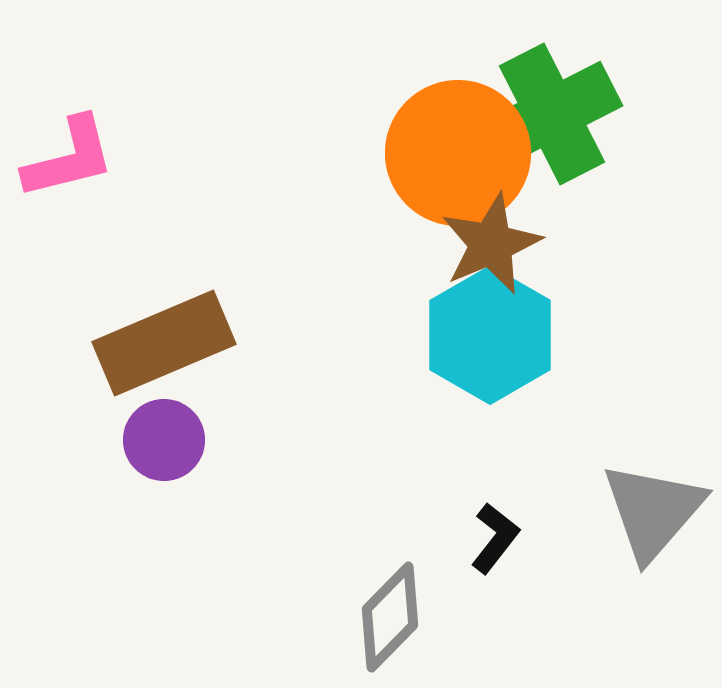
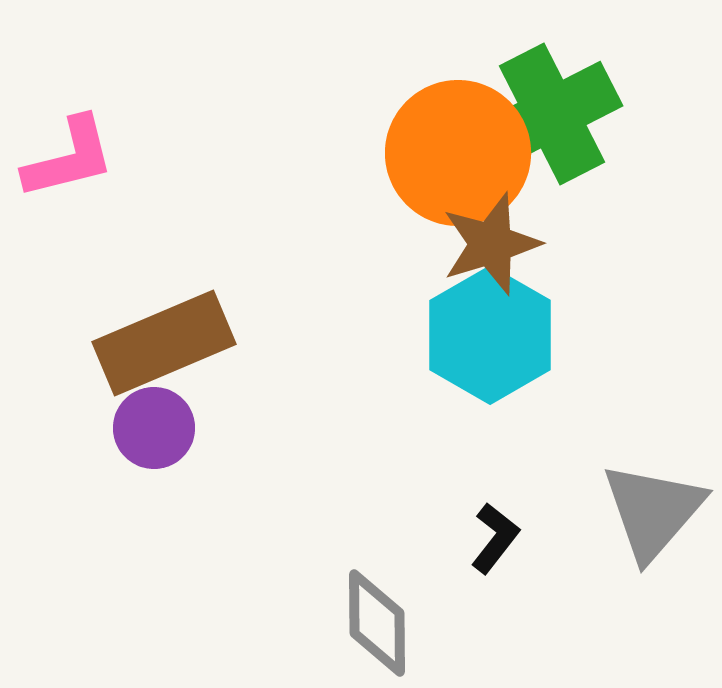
brown star: rotated 6 degrees clockwise
purple circle: moved 10 px left, 12 px up
gray diamond: moved 13 px left, 6 px down; rotated 45 degrees counterclockwise
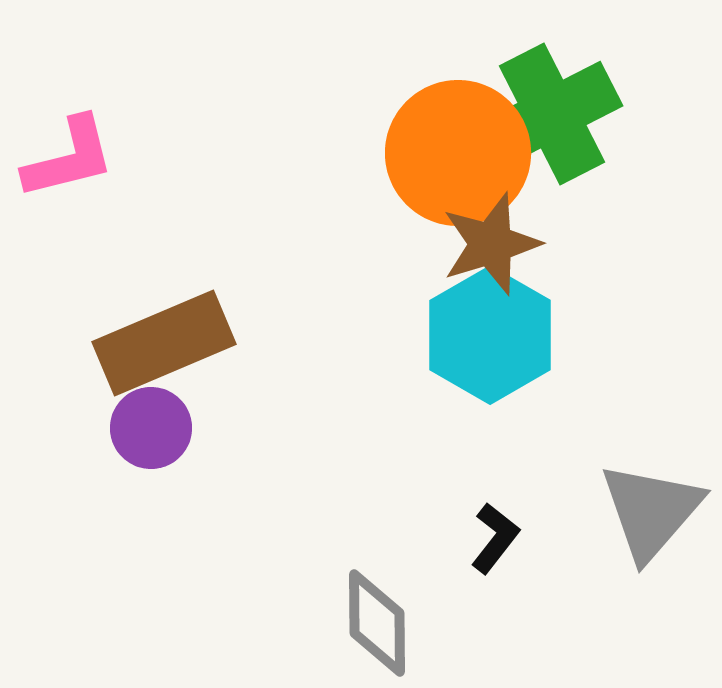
purple circle: moved 3 px left
gray triangle: moved 2 px left
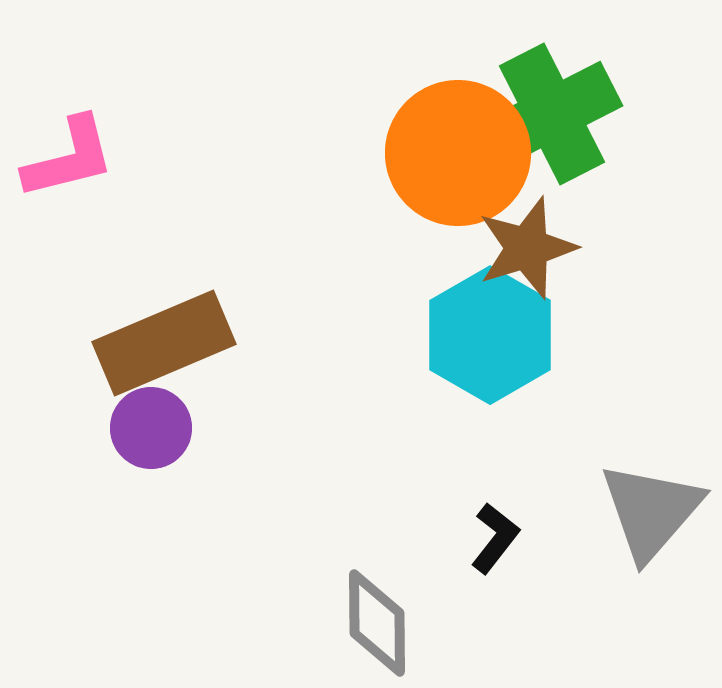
brown star: moved 36 px right, 4 px down
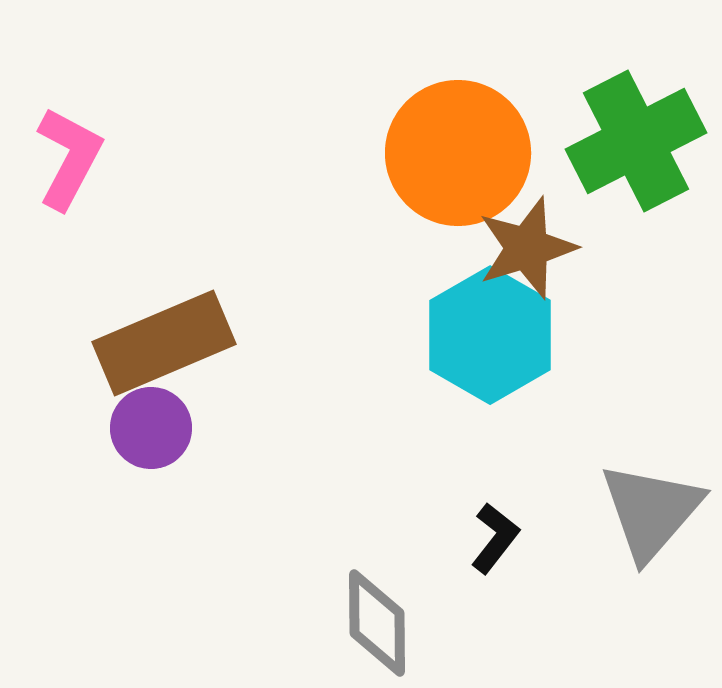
green cross: moved 84 px right, 27 px down
pink L-shape: rotated 48 degrees counterclockwise
